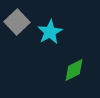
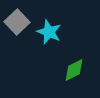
cyan star: moved 1 px left; rotated 20 degrees counterclockwise
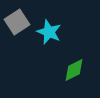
gray square: rotated 10 degrees clockwise
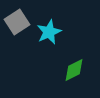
cyan star: rotated 25 degrees clockwise
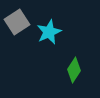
green diamond: rotated 30 degrees counterclockwise
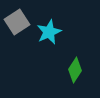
green diamond: moved 1 px right
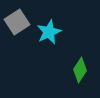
green diamond: moved 5 px right
